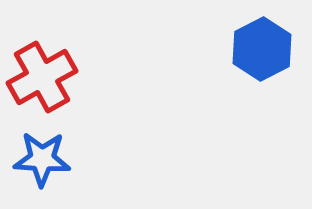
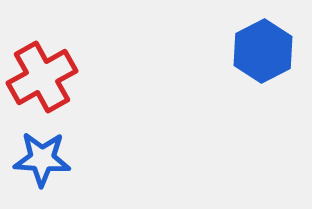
blue hexagon: moved 1 px right, 2 px down
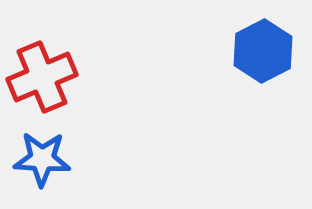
red cross: rotated 6 degrees clockwise
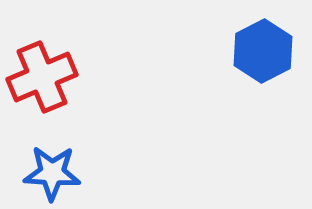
blue star: moved 10 px right, 14 px down
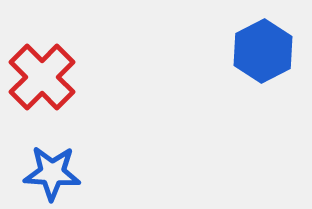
red cross: rotated 22 degrees counterclockwise
